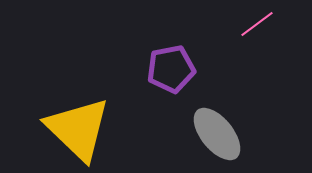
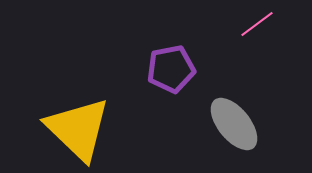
gray ellipse: moved 17 px right, 10 px up
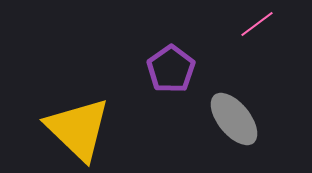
purple pentagon: rotated 24 degrees counterclockwise
gray ellipse: moved 5 px up
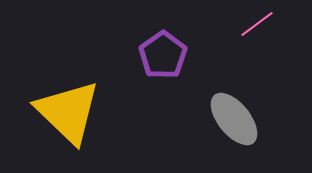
purple pentagon: moved 8 px left, 14 px up
yellow triangle: moved 10 px left, 17 px up
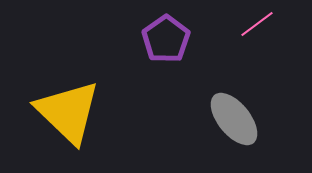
purple pentagon: moved 3 px right, 16 px up
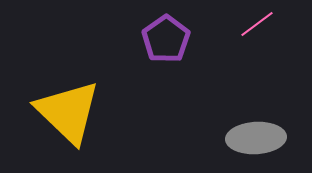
gray ellipse: moved 22 px right, 19 px down; rotated 54 degrees counterclockwise
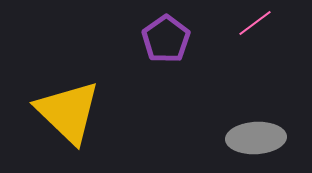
pink line: moved 2 px left, 1 px up
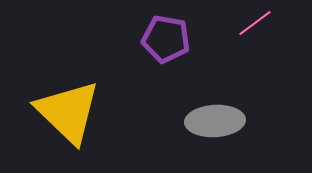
purple pentagon: rotated 27 degrees counterclockwise
gray ellipse: moved 41 px left, 17 px up
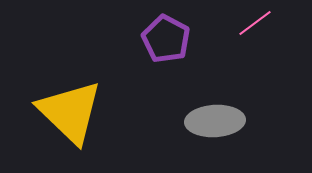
purple pentagon: rotated 18 degrees clockwise
yellow triangle: moved 2 px right
